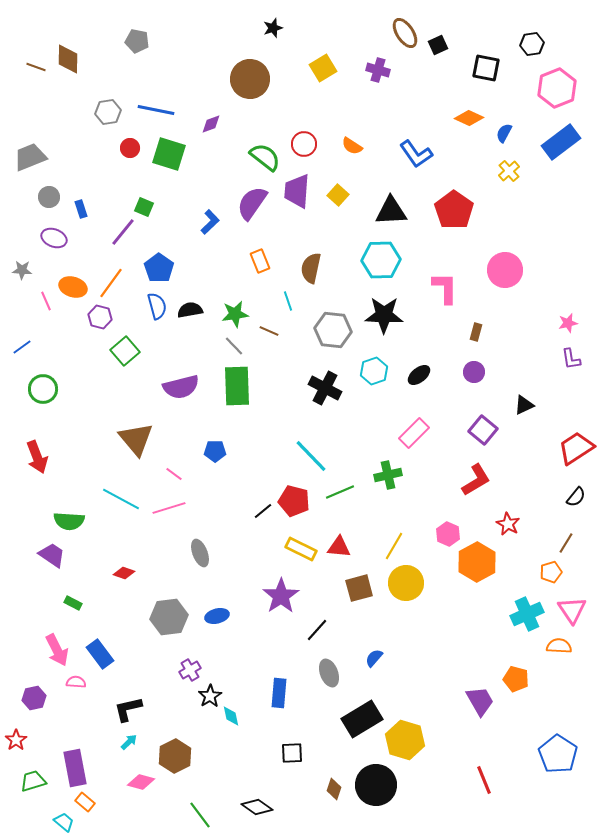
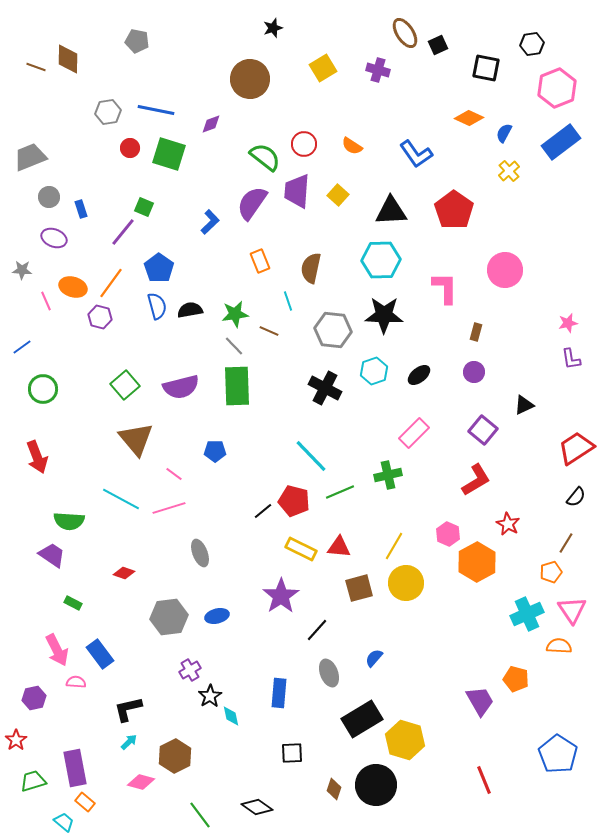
green square at (125, 351): moved 34 px down
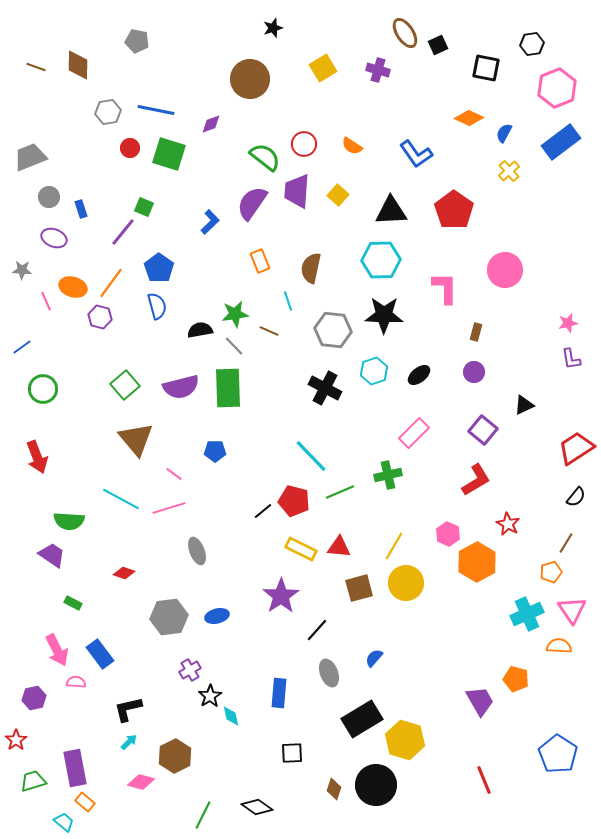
brown diamond at (68, 59): moved 10 px right, 6 px down
black semicircle at (190, 310): moved 10 px right, 20 px down
green rectangle at (237, 386): moved 9 px left, 2 px down
gray ellipse at (200, 553): moved 3 px left, 2 px up
green line at (200, 815): moved 3 px right; rotated 64 degrees clockwise
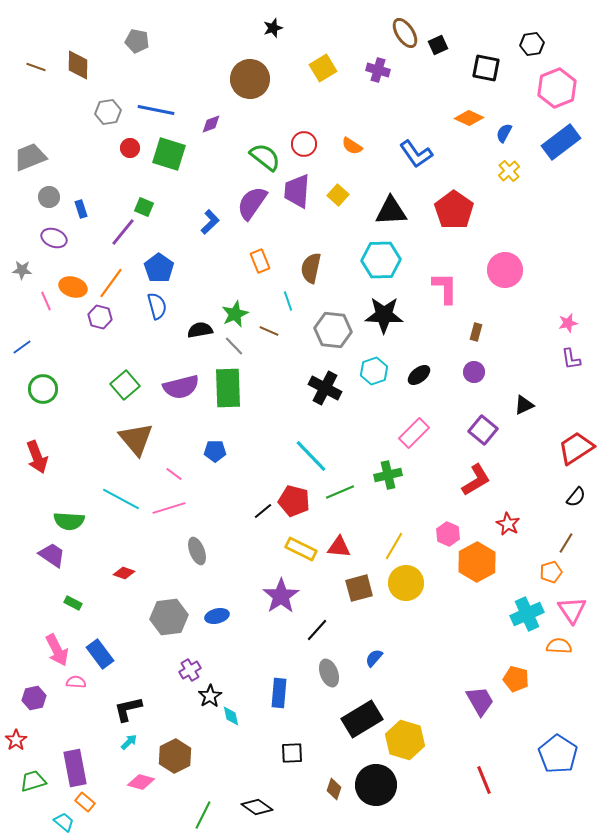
green star at (235, 314): rotated 16 degrees counterclockwise
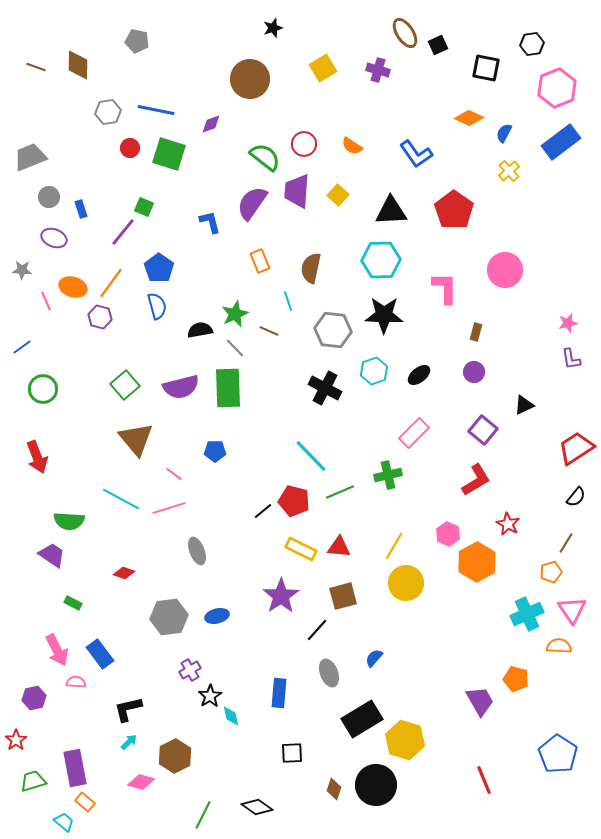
blue L-shape at (210, 222): rotated 60 degrees counterclockwise
gray line at (234, 346): moved 1 px right, 2 px down
brown square at (359, 588): moved 16 px left, 8 px down
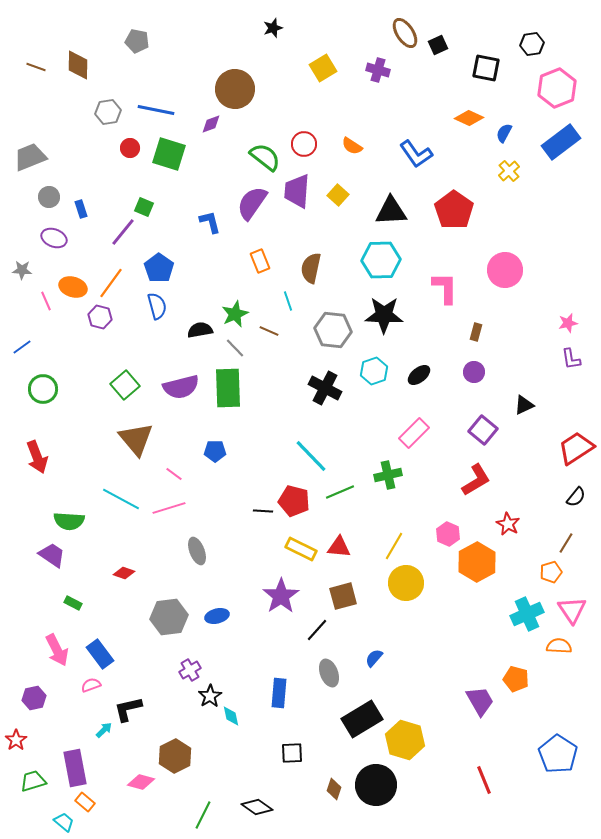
brown circle at (250, 79): moved 15 px left, 10 px down
black line at (263, 511): rotated 42 degrees clockwise
pink semicircle at (76, 682): moved 15 px right, 3 px down; rotated 24 degrees counterclockwise
cyan arrow at (129, 742): moved 25 px left, 12 px up
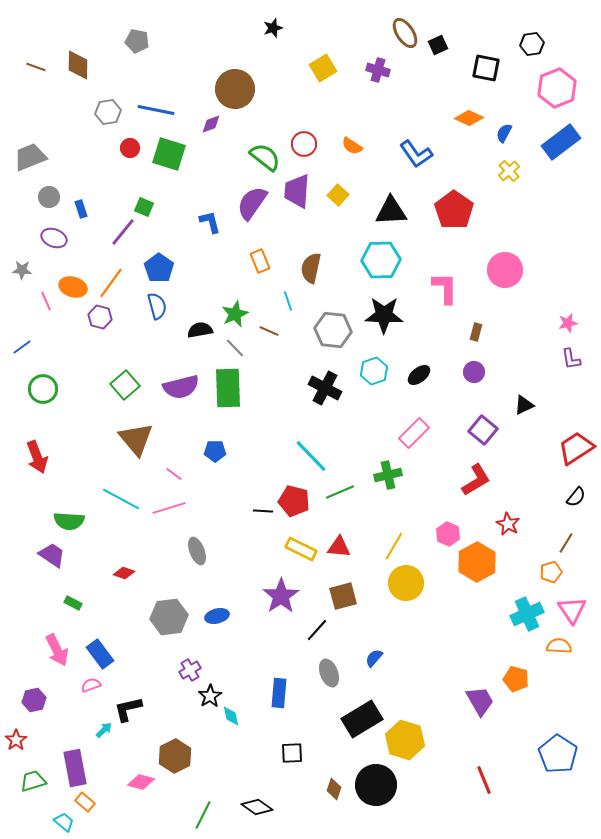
purple hexagon at (34, 698): moved 2 px down
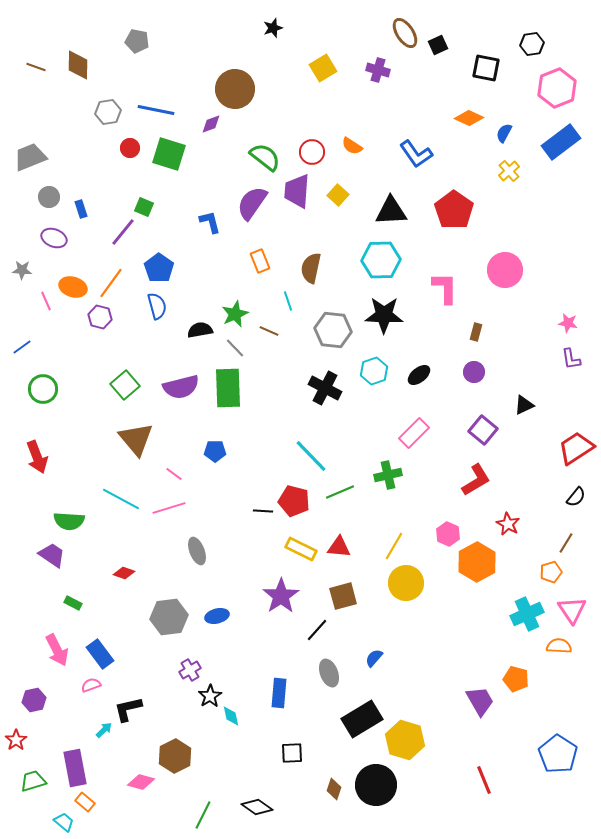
red circle at (304, 144): moved 8 px right, 8 px down
pink star at (568, 323): rotated 24 degrees clockwise
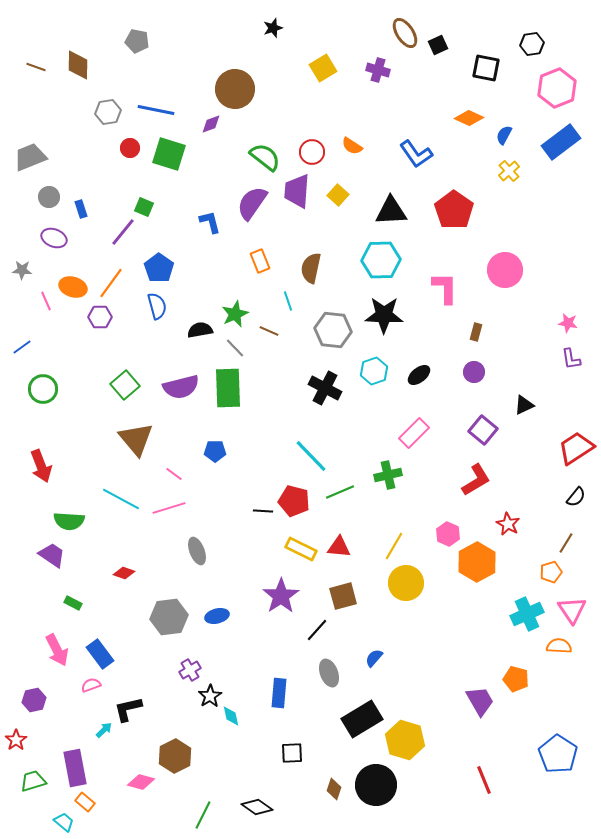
blue semicircle at (504, 133): moved 2 px down
purple hexagon at (100, 317): rotated 15 degrees counterclockwise
red arrow at (37, 457): moved 4 px right, 9 px down
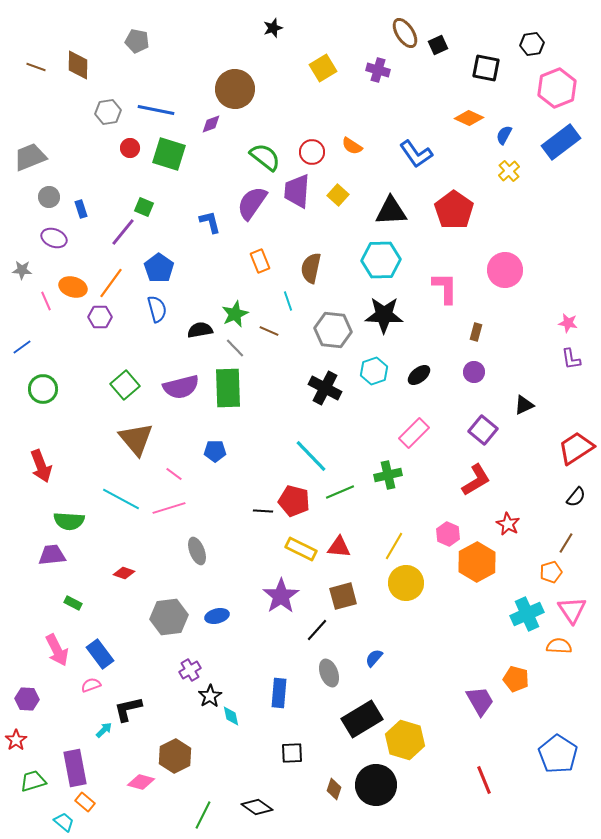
blue semicircle at (157, 306): moved 3 px down
purple trapezoid at (52, 555): rotated 40 degrees counterclockwise
purple hexagon at (34, 700): moved 7 px left, 1 px up; rotated 15 degrees clockwise
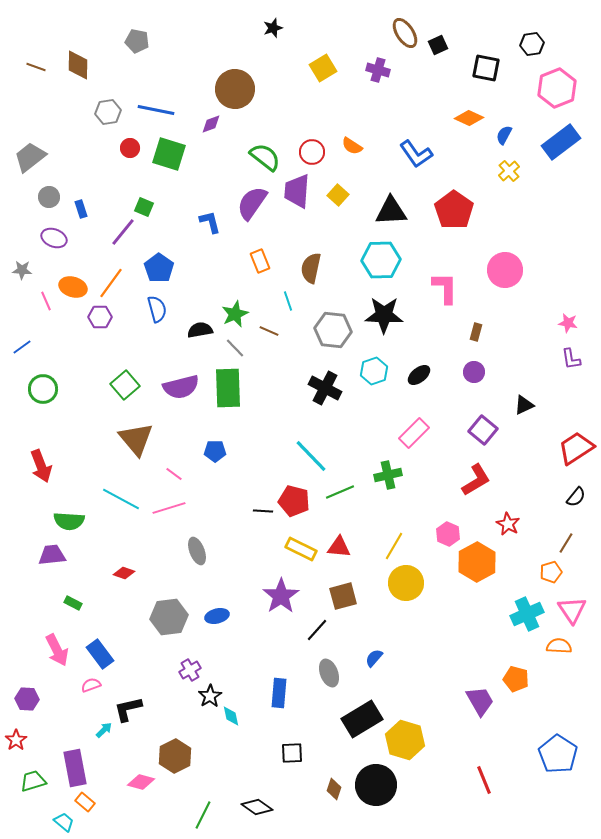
gray trapezoid at (30, 157): rotated 16 degrees counterclockwise
